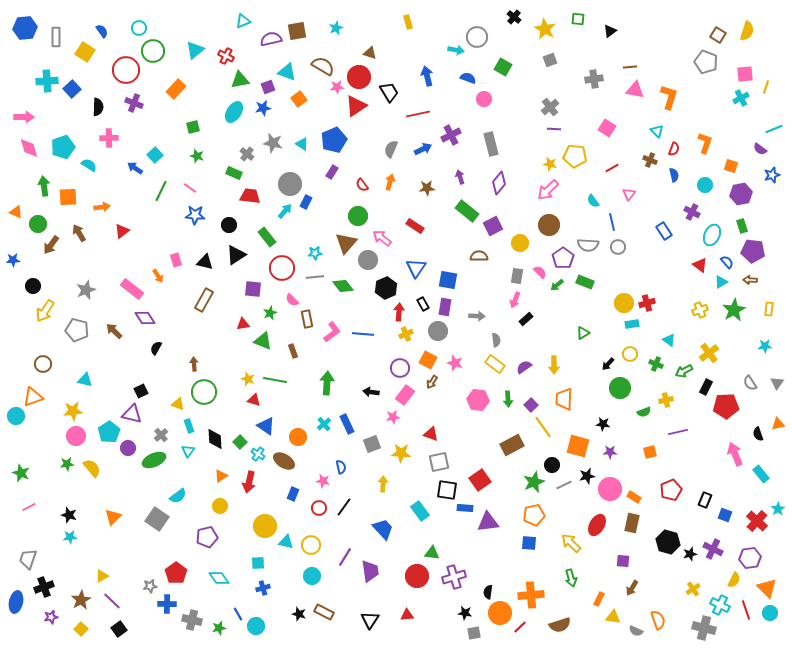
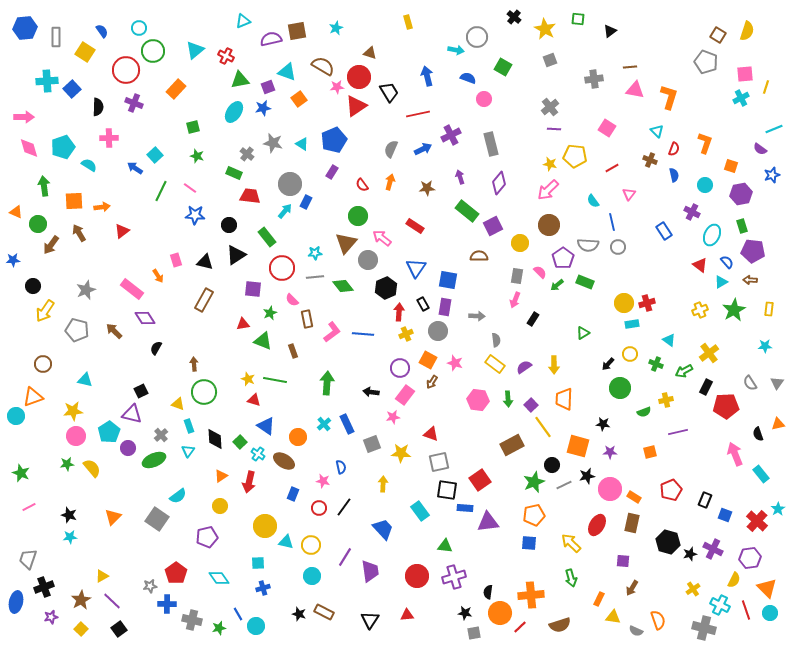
orange square at (68, 197): moved 6 px right, 4 px down
black rectangle at (526, 319): moved 7 px right; rotated 16 degrees counterclockwise
green triangle at (432, 553): moved 13 px right, 7 px up
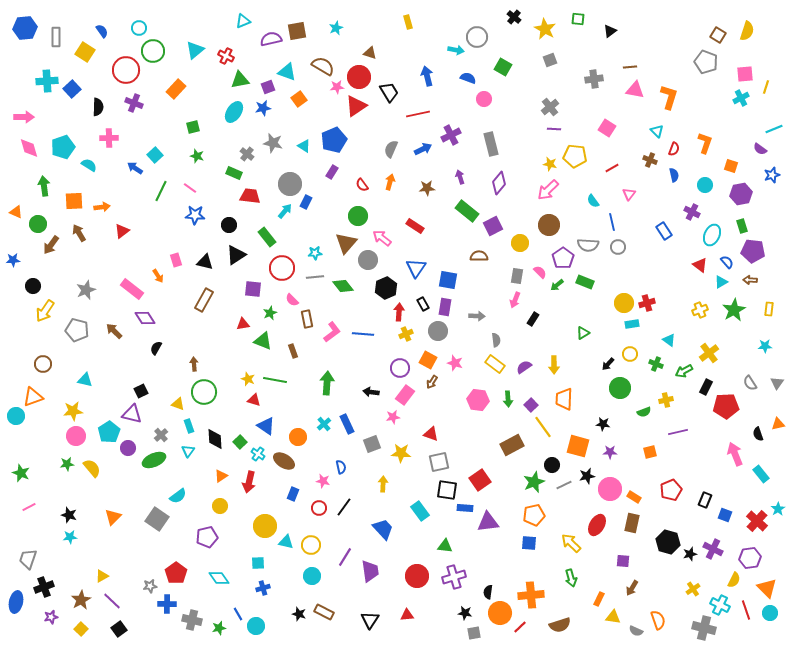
cyan triangle at (302, 144): moved 2 px right, 2 px down
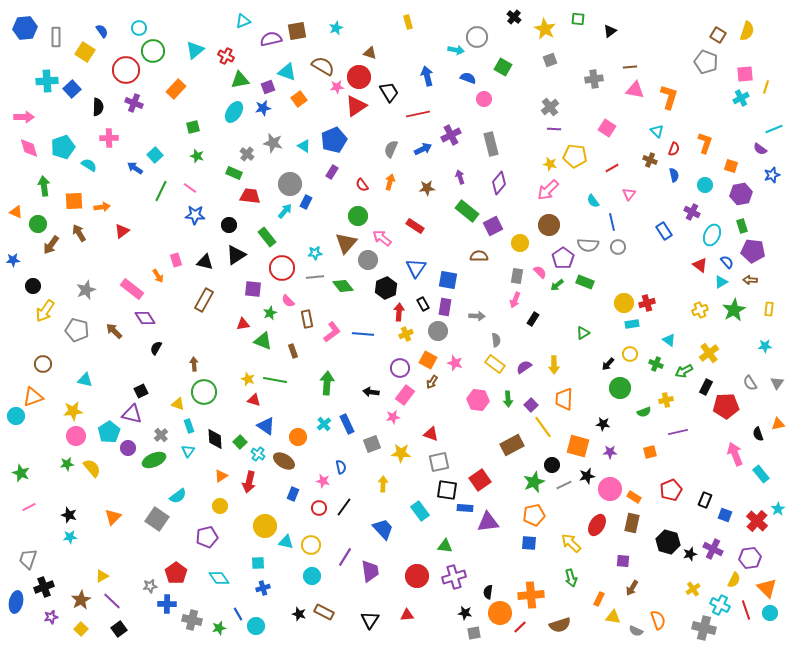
pink semicircle at (292, 300): moved 4 px left, 1 px down
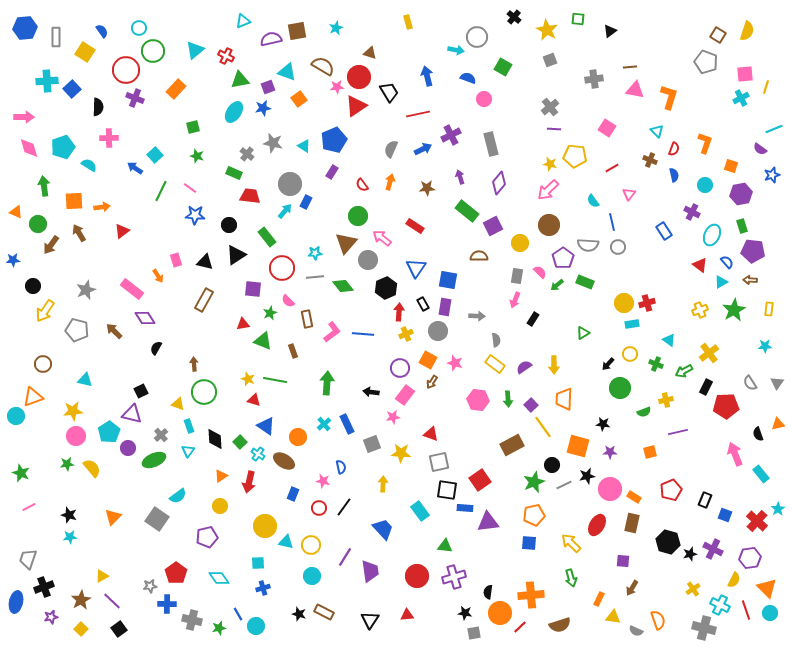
yellow star at (545, 29): moved 2 px right, 1 px down
purple cross at (134, 103): moved 1 px right, 5 px up
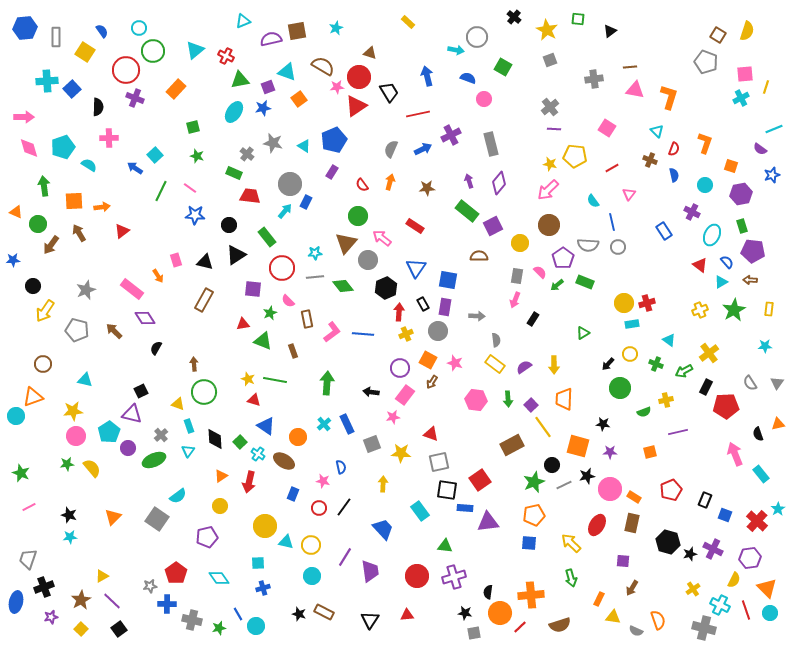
yellow rectangle at (408, 22): rotated 32 degrees counterclockwise
purple arrow at (460, 177): moved 9 px right, 4 px down
pink hexagon at (478, 400): moved 2 px left
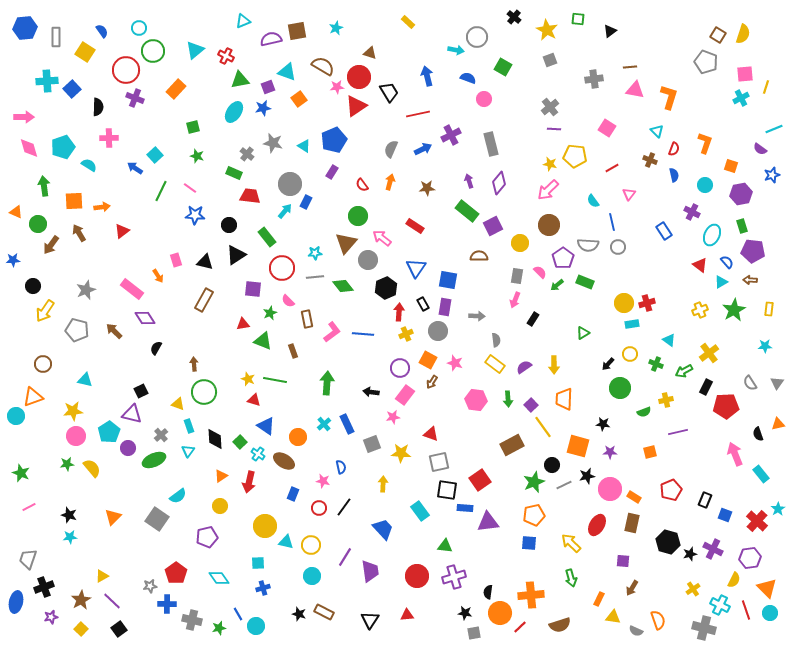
yellow semicircle at (747, 31): moved 4 px left, 3 px down
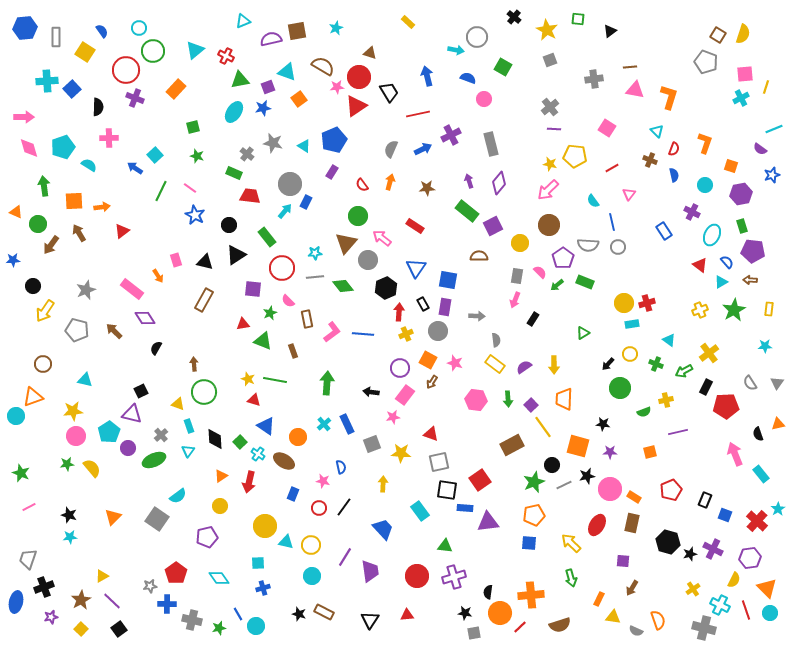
blue star at (195, 215): rotated 24 degrees clockwise
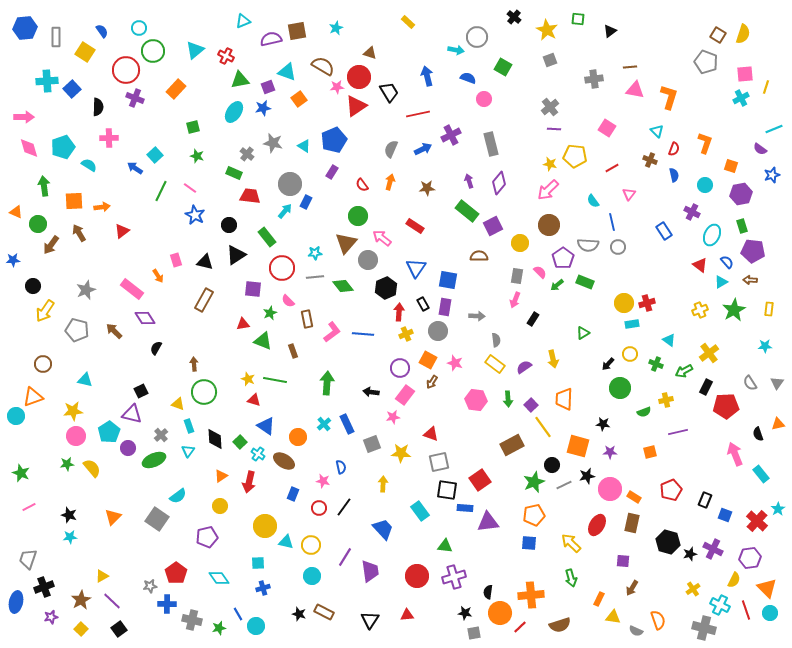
yellow arrow at (554, 365): moved 1 px left, 6 px up; rotated 12 degrees counterclockwise
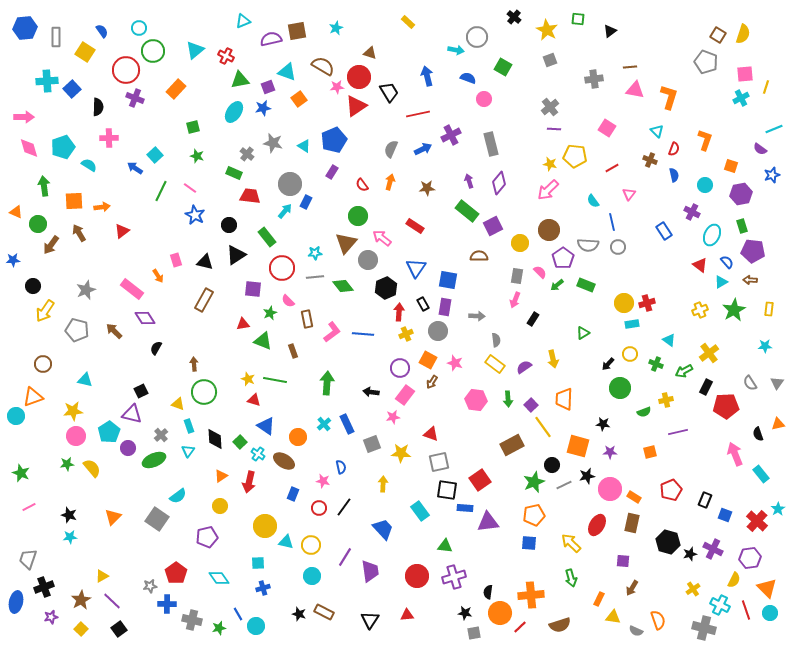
orange L-shape at (705, 143): moved 3 px up
brown circle at (549, 225): moved 5 px down
green rectangle at (585, 282): moved 1 px right, 3 px down
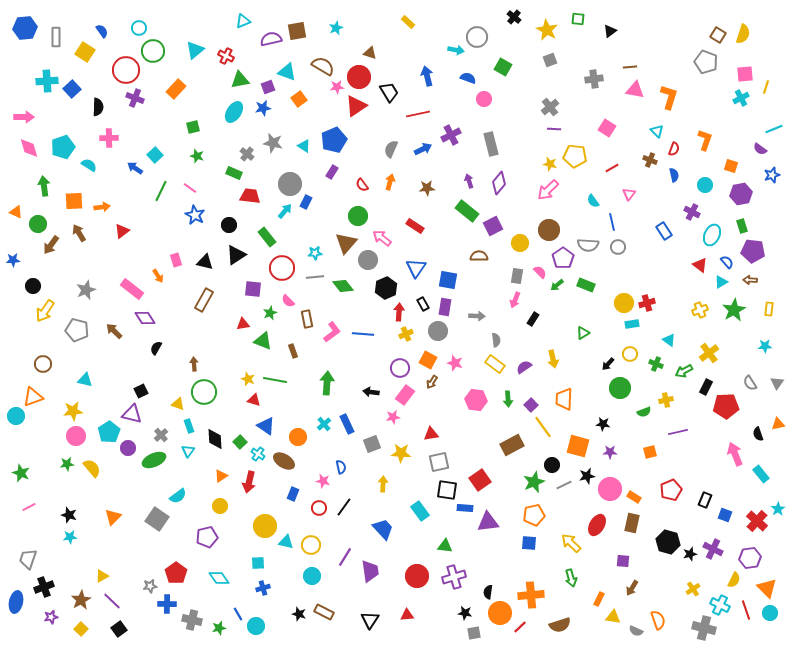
red triangle at (431, 434): rotated 28 degrees counterclockwise
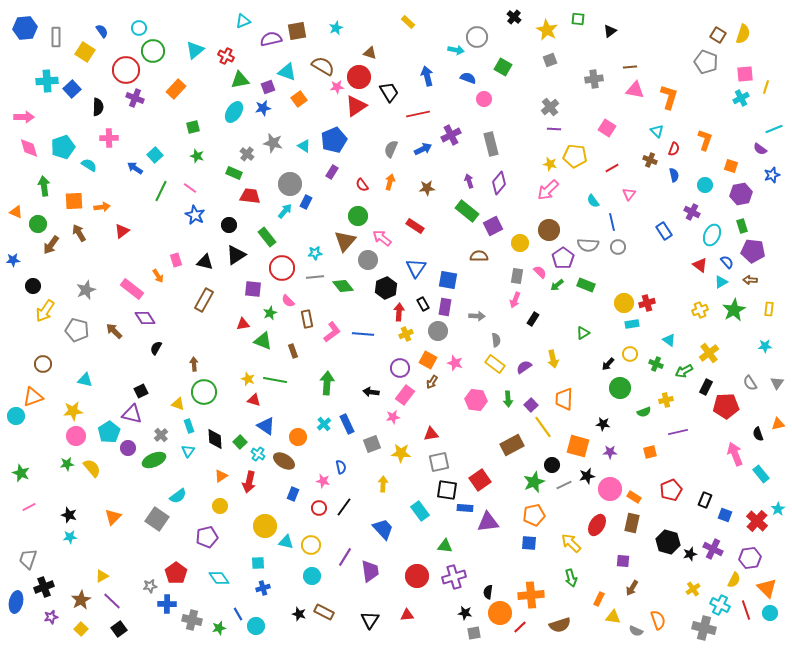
brown triangle at (346, 243): moved 1 px left, 2 px up
